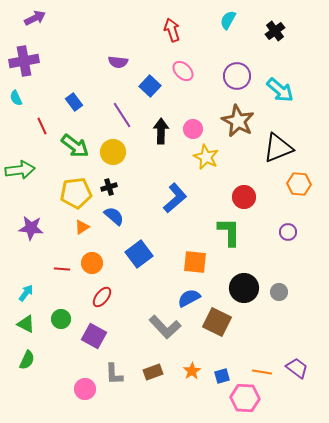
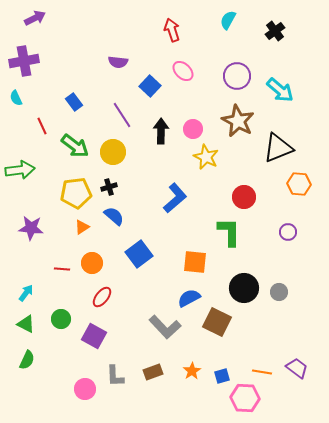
gray L-shape at (114, 374): moved 1 px right, 2 px down
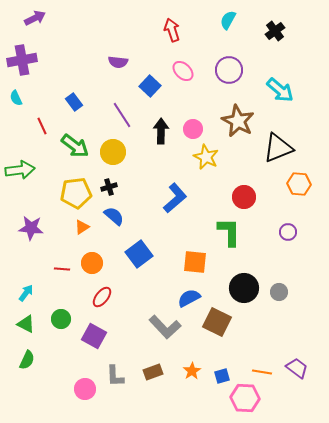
purple cross at (24, 61): moved 2 px left, 1 px up
purple circle at (237, 76): moved 8 px left, 6 px up
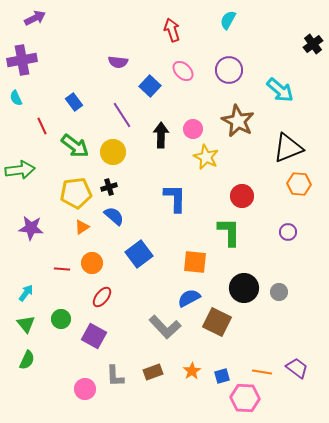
black cross at (275, 31): moved 38 px right, 13 px down
black arrow at (161, 131): moved 4 px down
black triangle at (278, 148): moved 10 px right
red circle at (244, 197): moved 2 px left, 1 px up
blue L-shape at (175, 198): rotated 48 degrees counterclockwise
green triangle at (26, 324): rotated 24 degrees clockwise
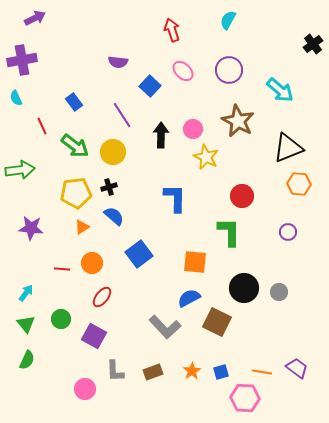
gray L-shape at (115, 376): moved 5 px up
blue square at (222, 376): moved 1 px left, 4 px up
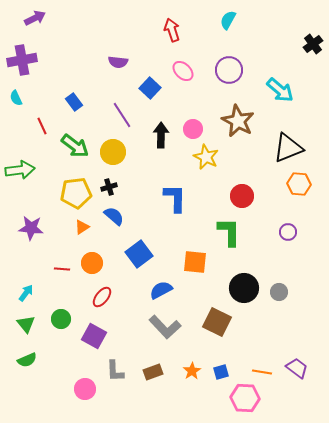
blue square at (150, 86): moved 2 px down
blue semicircle at (189, 298): moved 28 px left, 8 px up
green semicircle at (27, 360): rotated 42 degrees clockwise
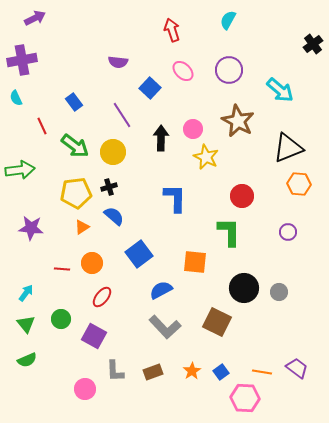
black arrow at (161, 135): moved 3 px down
blue square at (221, 372): rotated 21 degrees counterclockwise
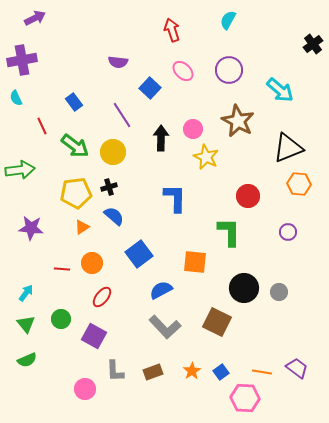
red circle at (242, 196): moved 6 px right
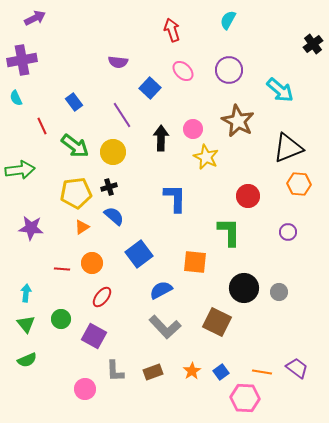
cyan arrow at (26, 293): rotated 30 degrees counterclockwise
